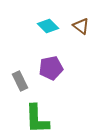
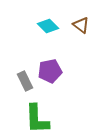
brown triangle: moved 1 px up
purple pentagon: moved 1 px left, 3 px down
gray rectangle: moved 5 px right
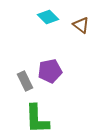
cyan diamond: moved 9 px up
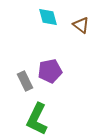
cyan diamond: rotated 30 degrees clockwise
green L-shape: rotated 28 degrees clockwise
